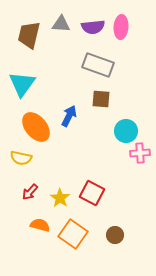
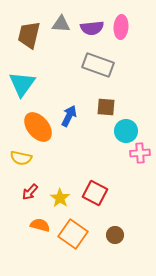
purple semicircle: moved 1 px left, 1 px down
brown square: moved 5 px right, 8 px down
orange ellipse: moved 2 px right
red square: moved 3 px right
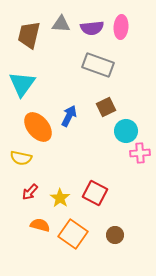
brown square: rotated 30 degrees counterclockwise
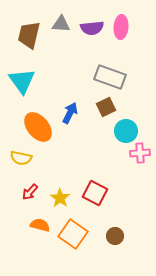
gray rectangle: moved 12 px right, 12 px down
cyan triangle: moved 3 px up; rotated 12 degrees counterclockwise
blue arrow: moved 1 px right, 3 px up
brown circle: moved 1 px down
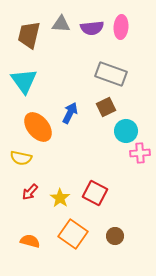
gray rectangle: moved 1 px right, 3 px up
cyan triangle: moved 2 px right
orange semicircle: moved 10 px left, 16 px down
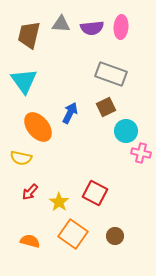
pink cross: moved 1 px right; rotated 18 degrees clockwise
yellow star: moved 1 px left, 4 px down
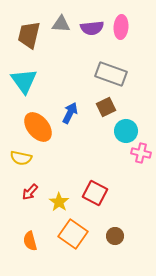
orange semicircle: rotated 120 degrees counterclockwise
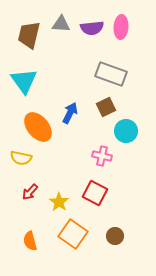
pink cross: moved 39 px left, 3 px down
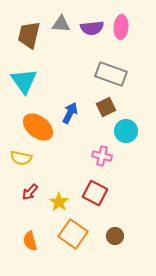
orange ellipse: rotated 12 degrees counterclockwise
